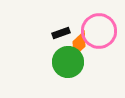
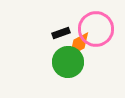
pink circle: moved 3 px left, 2 px up
orange diamond: rotated 16 degrees clockwise
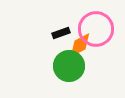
orange diamond: moved 1 px right, 1 px down
green circle: moved 1 px right, 4 px down
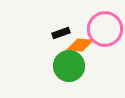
pink circle: moved 9 px right
orange diamond: rotated 32 degrees clockwise
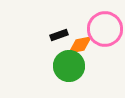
black rectangle: moved 2 px left, 2 px down
orange diamond: rotated 16 degrees counterclockwise
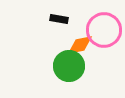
pink circle: moved 1 px left, 1 px down
black rectangle: moved 16 px up; rotated 30 degrees clockwise
